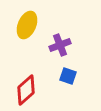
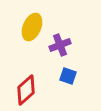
yellow ellipse: moved 5 px right, 2 px down
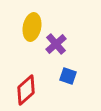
yellow ellipse: rotated 12 degrees counterclockwise
purple cross: moved 4 px left, 1 px up; rotated 20 degrees counterclockwise
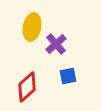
blue square: rotated 30 degrees counterclockwise
red diamond: moved 1 px right, 3 px up
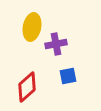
purple cross: rotated 30 degrees clockwise
